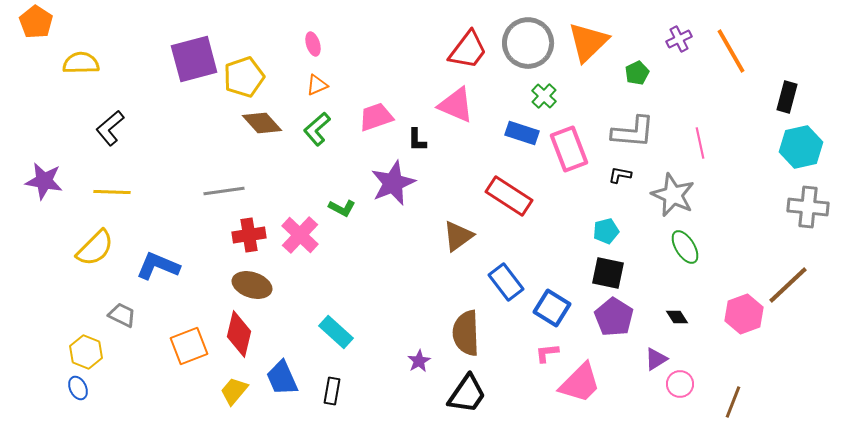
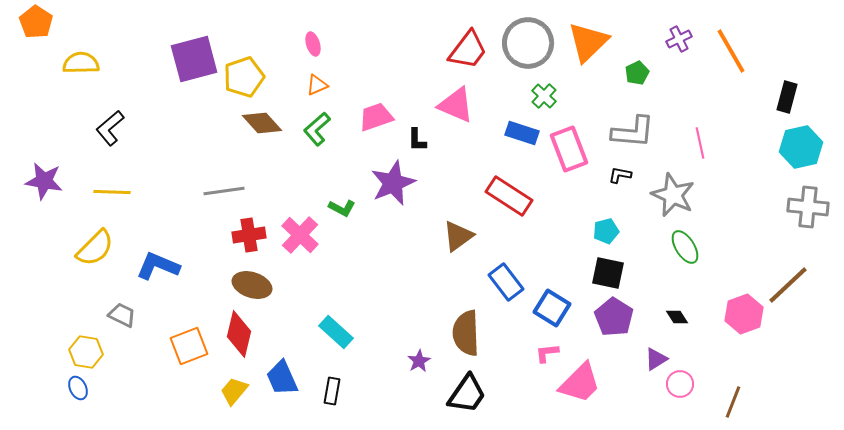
yellow hexagon at (86, 352): rotated 12 degrees counterclockwise
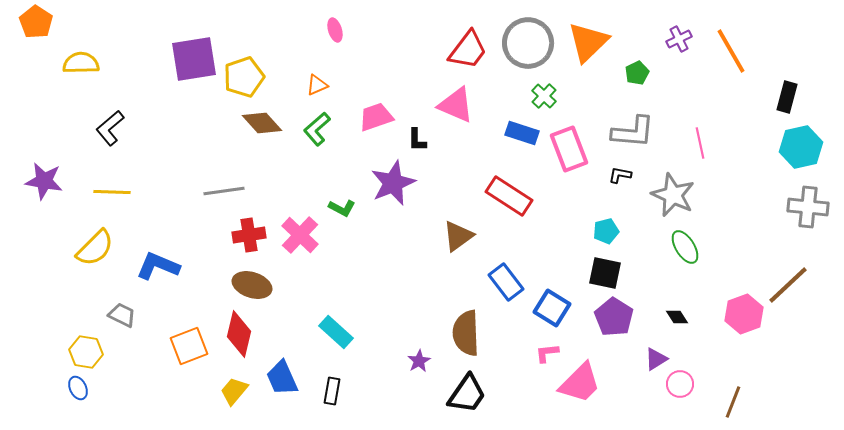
pink ellipse at (313, 44): moved 22 px right, 14 px up
purple square at (194, 59): rotated 6 degrees clockwise
black square at (608, 273): moved 3 px left
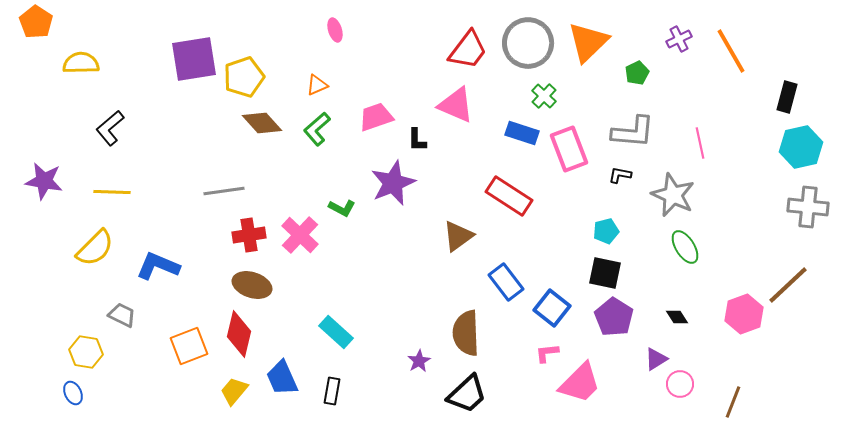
blue square at (552, 308): rotated 6 degrees clockwise
blue ellipse at (78, 388): moved 5 px left, 5 px down
black trapezoid at (467, 394): rotated 12 degrees clockwise
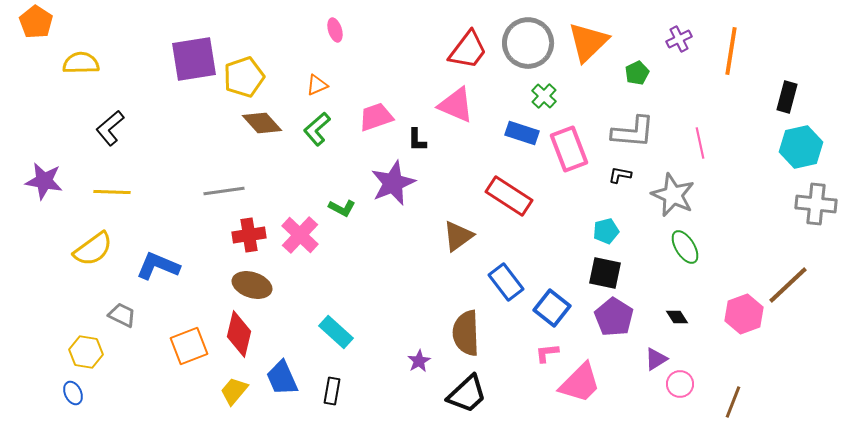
orange line at (731, 51): rotated 39 degrees clockwise
gray cross at (808, 207): moved 8 px right, 3 px up
yellow semicircle at (95, 248): moved 2 px left, 1 px down; rotated 9 degrees clockwise
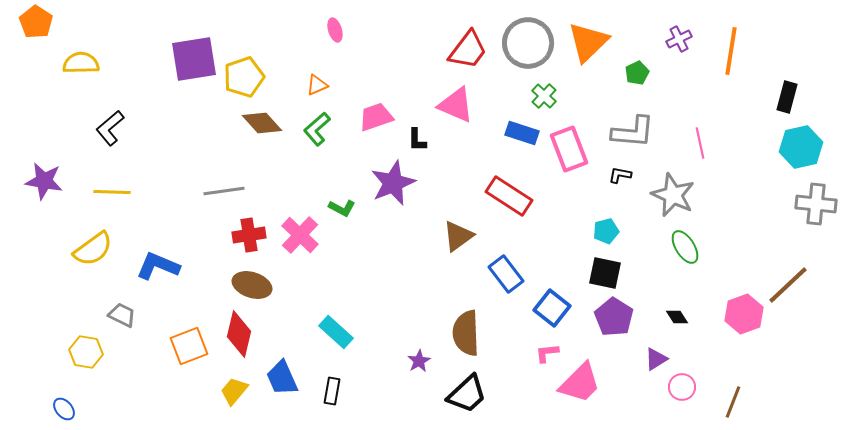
blue rectangle at (506, 282): moved 8 px up
pink circle at (680, 384): moved 2 px right, 3 px down
blue ellipse at (73, 393): moved 9 px left, 16 px down; rotated 15 degrees counterclockwise
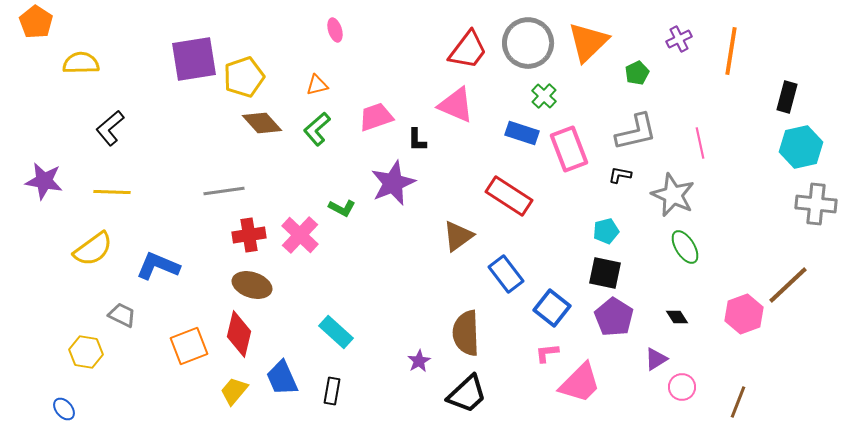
orange triangle at (317, 85): rotated 10 degrees clockwise
gray L-shape at (633, 132): moved 3 px right; rotated 18 degrees counterclockwise
brown line at (733, 402): moved 5 px right
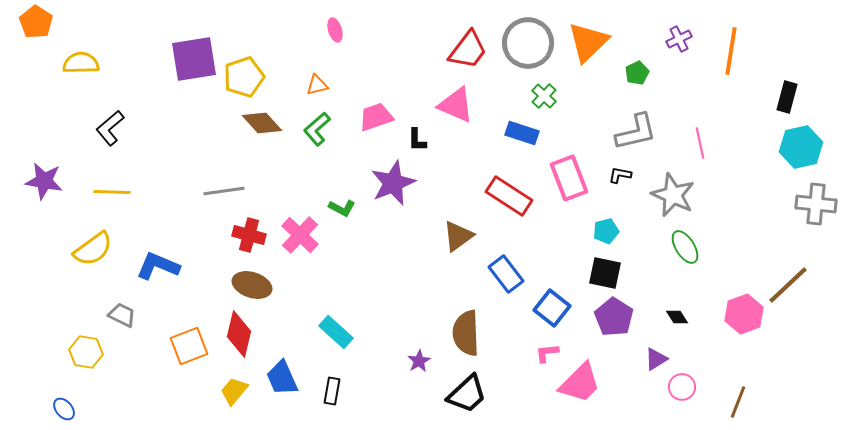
pink rectangle at (569, 149): moved 29 px down
red cross at (249, 235): rotated 24 degrees clockwise
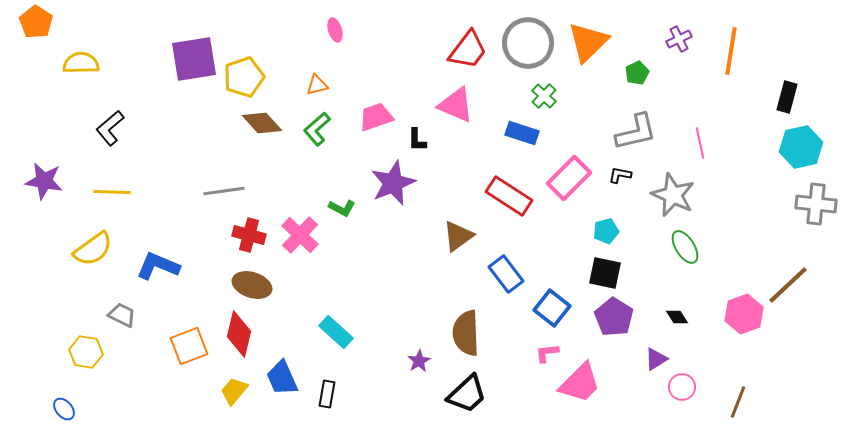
pink rectangle at (569, 178): rotated 66 degrees clockwise
black rectangle at (332, 391): moved 5 px left, 3 px down
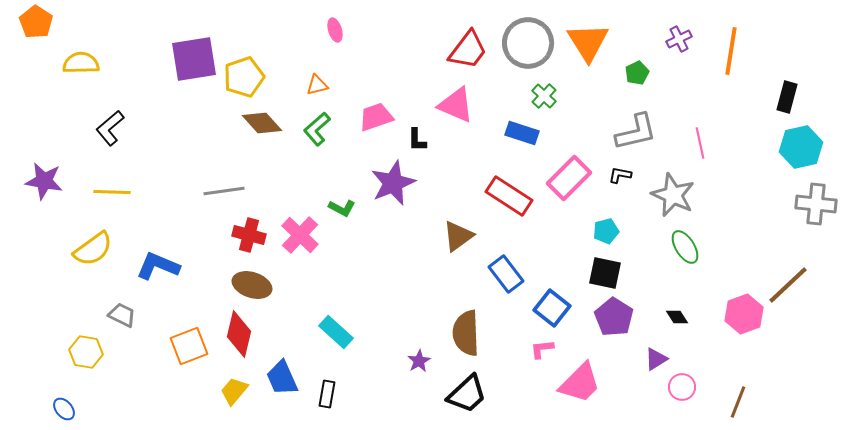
orange triangle at (588, 42): rotated 18 degrees counterclockwise
pink L-shape at (547, 353): moved 5 px left, 4 px up
